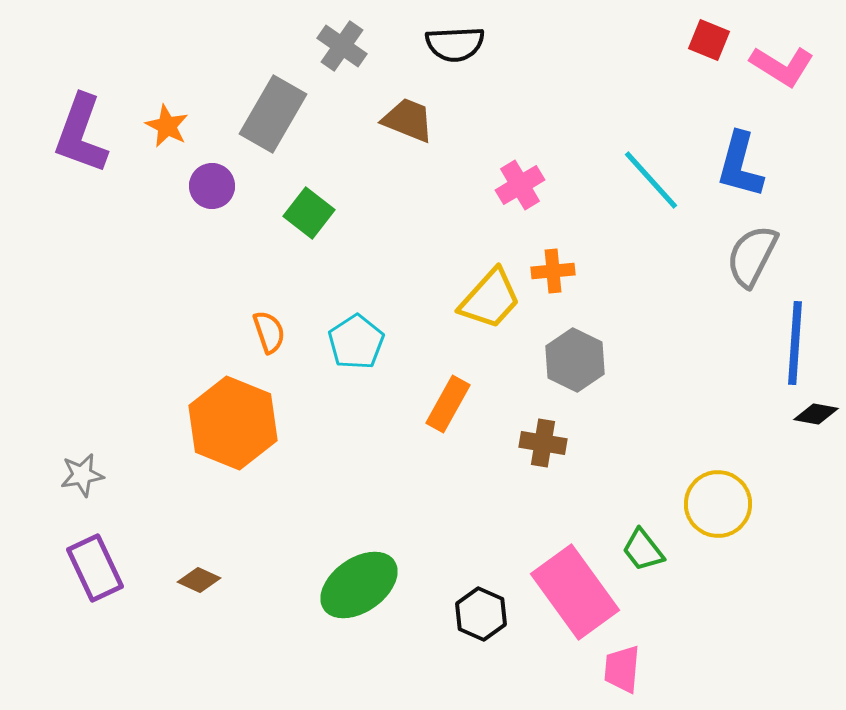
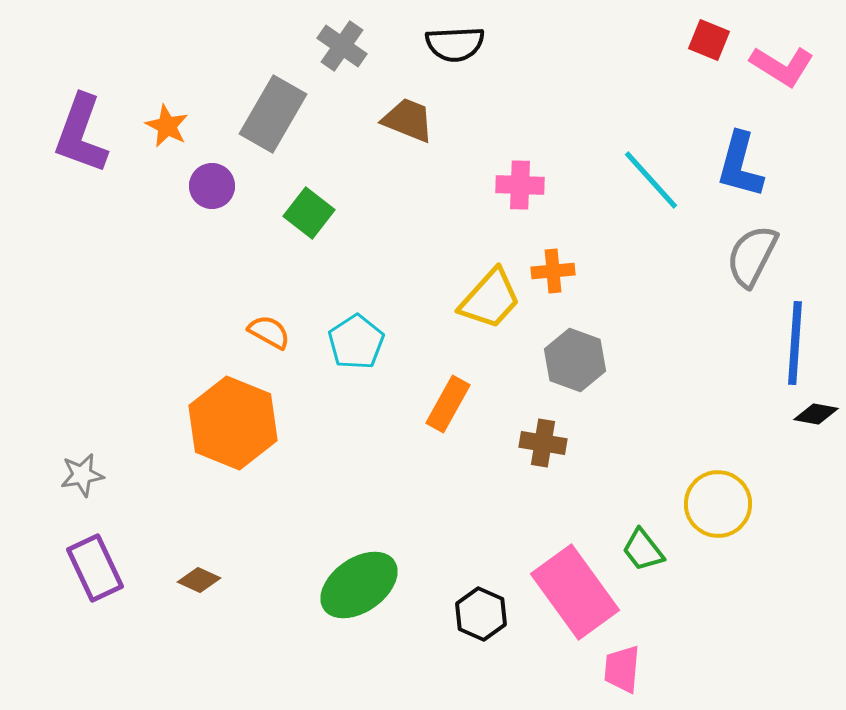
pink cross: rotated 33 degrees clockwise
orange semicircle: rotated 42 degrees counterclockwise
gray hexagon: rotated 6 degrees counterclockwise
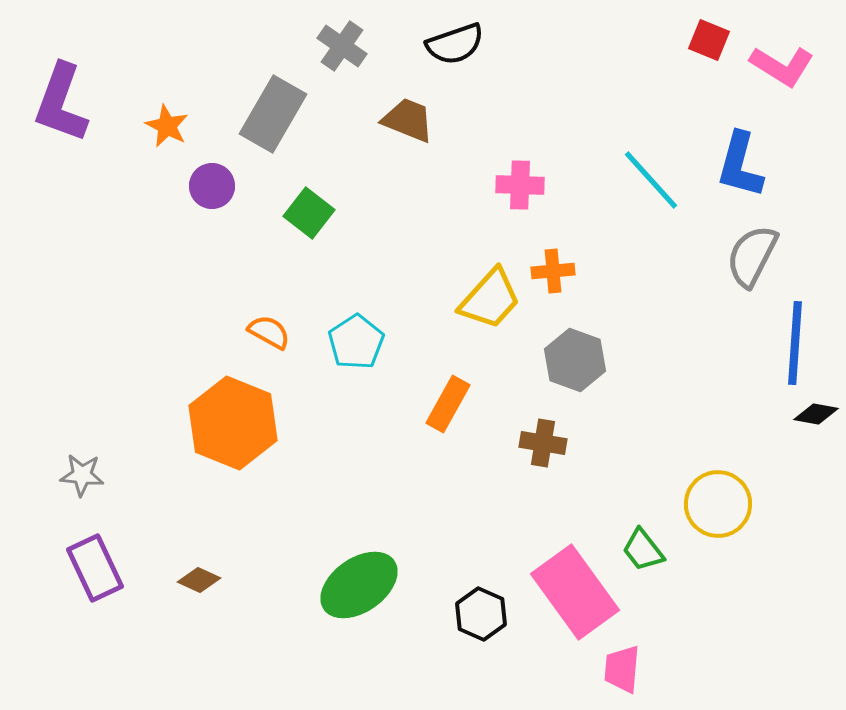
black semicircle: rotated 16 degrees counterclockwise
purple L-shape: moved 20 px left, 31 px up
gray star: rotated 15 degrees clockwise
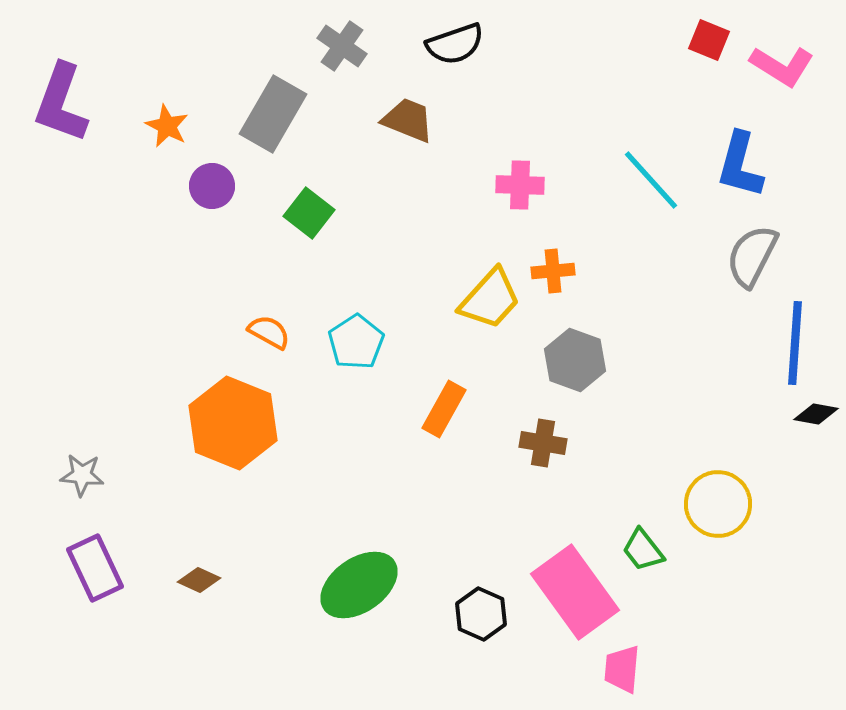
orange rectangle: moved 4 px left, 5 px down
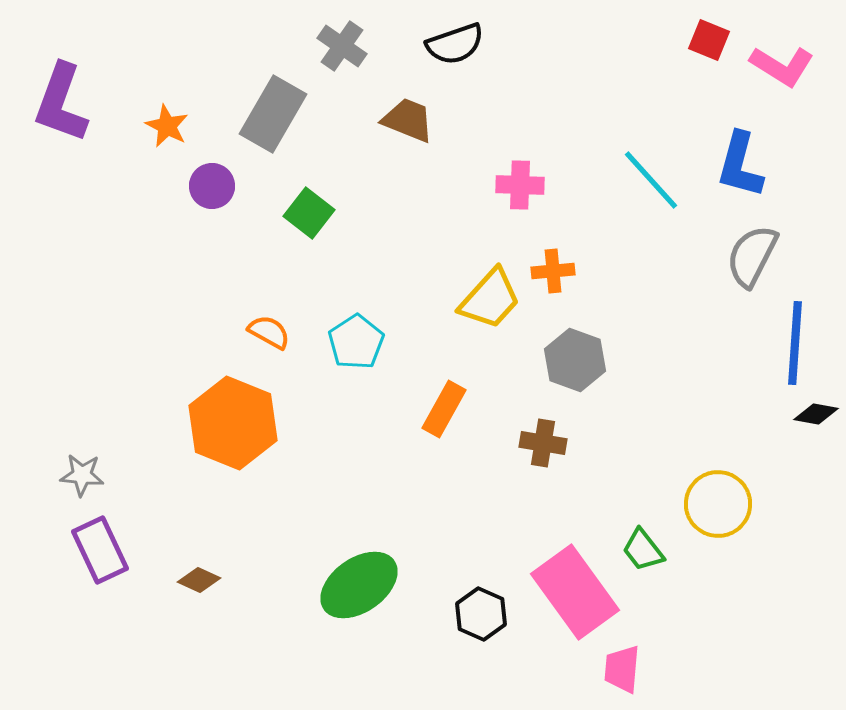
purple rectangle: moved 5 px right, 18 px up
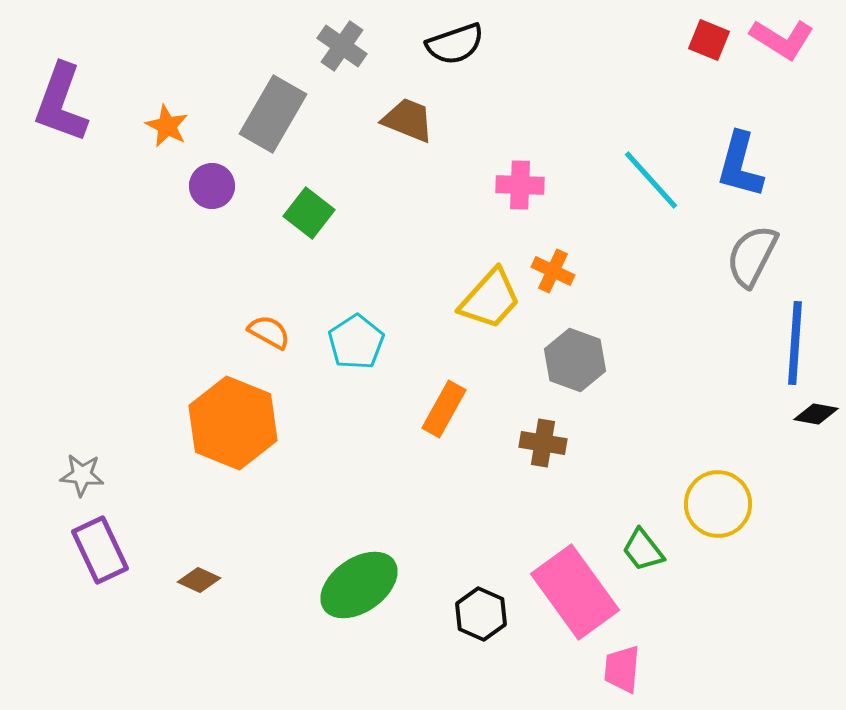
pink L-shape: moved 27 px up
orange cross: rotated 30 degrees clockwise
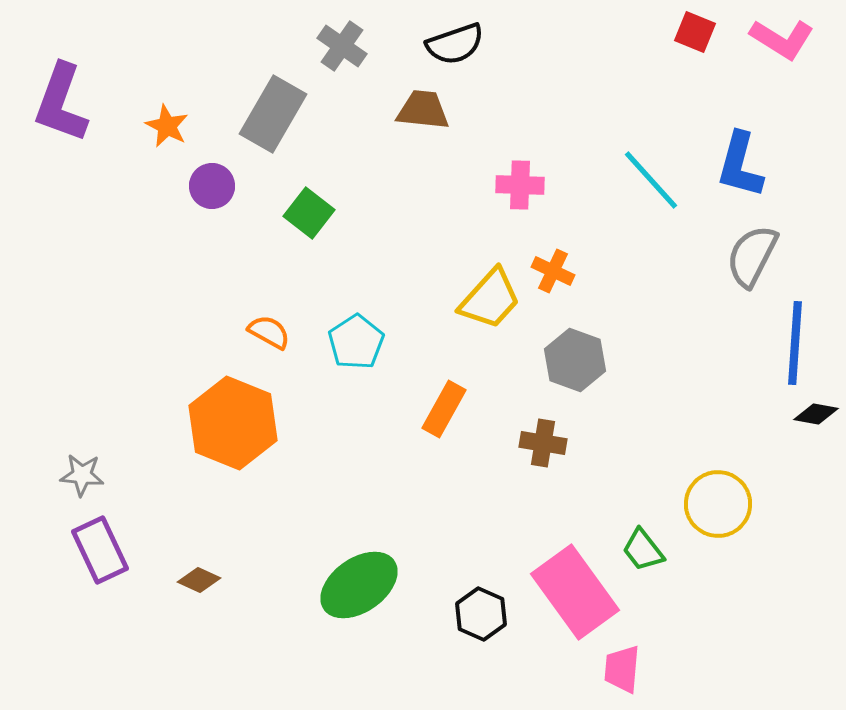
red square: moved 14 px left, 8 px up
brown trapezoid: moved 15 px right, 10 px up; rotated 16 degrees counterclockwise
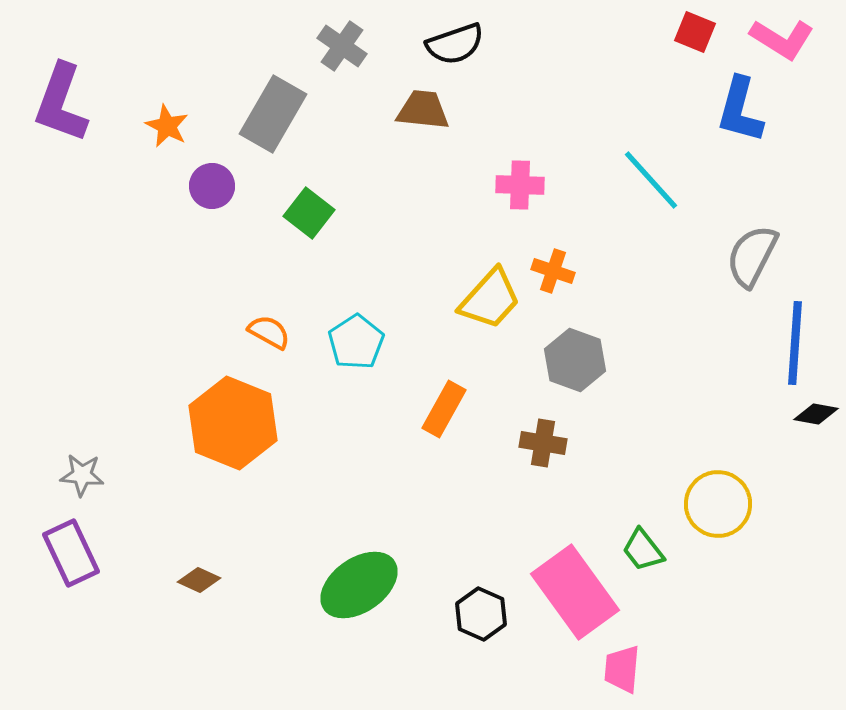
blue L-shape: moved 55 px up
orange cross: rotated 6 degrees counterclockwise
purple rectangle: moved 29 px left, 3 px down
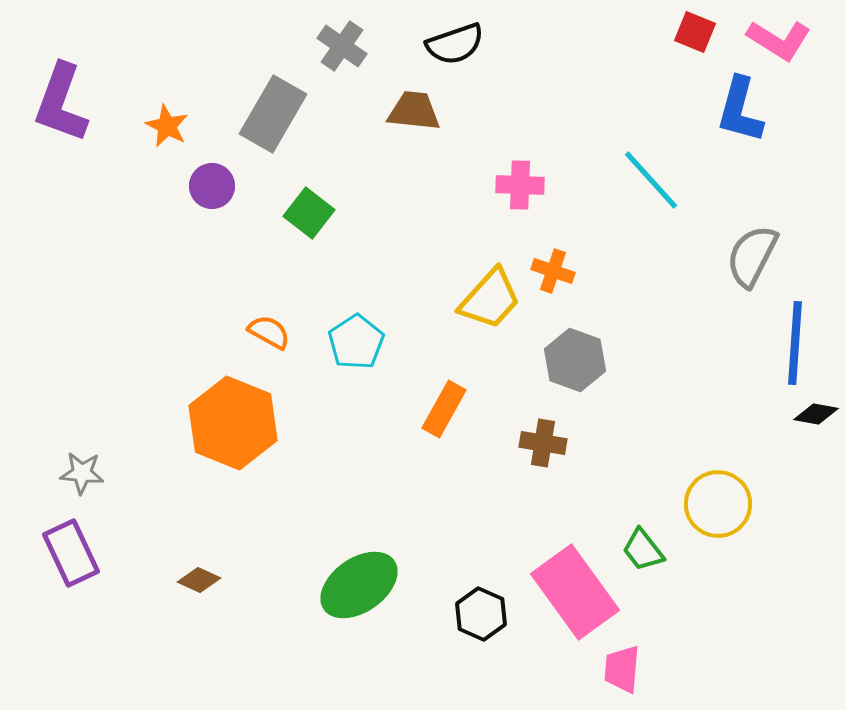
pink L-shape: moved 3 px left, 1 px down
brown trapezoid: moved 9 px left, 1 px down
gray star: moved 2 px up
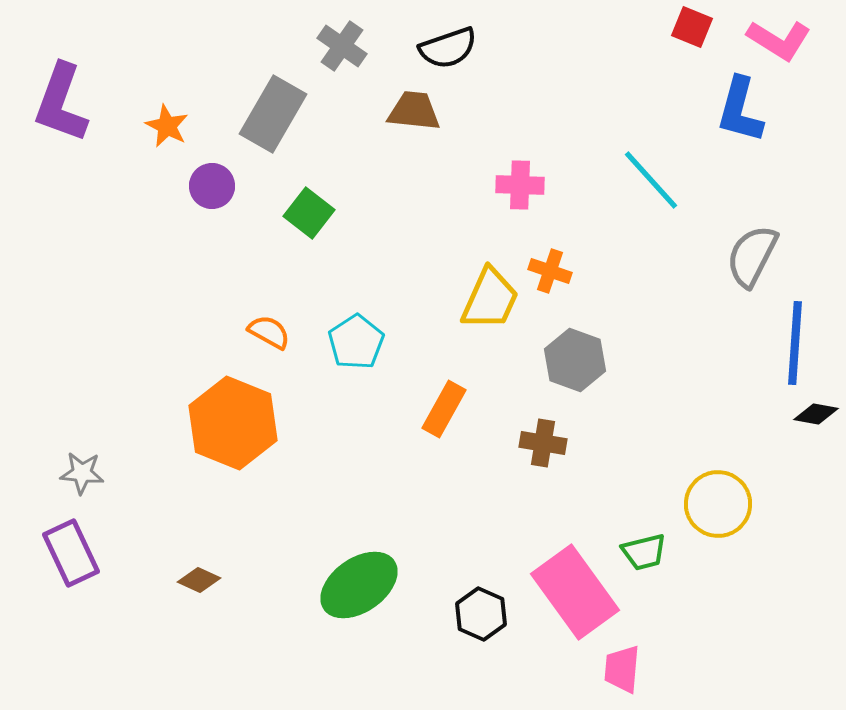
red square: moved 3 px left, 5 px up
black semicircle: moved 7 px left, 4 px down
orange cross: moved 3 px left
yellow trapezoid: rotated 18 degrees counterclockwise
green trapezoid: moved 1 px right, 2 px down; rotated 66 degrees counterclockwise
